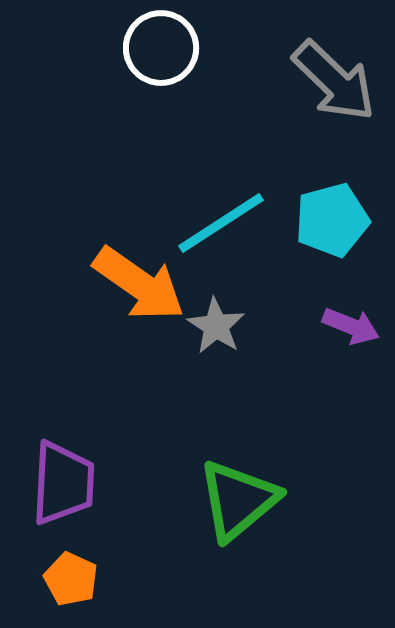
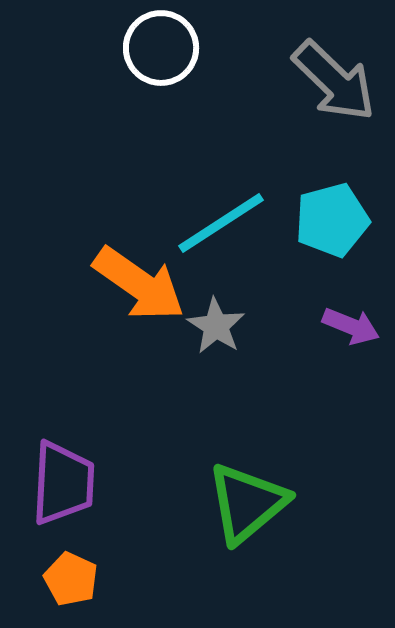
green triangle: moved 9 px right, 3 px down
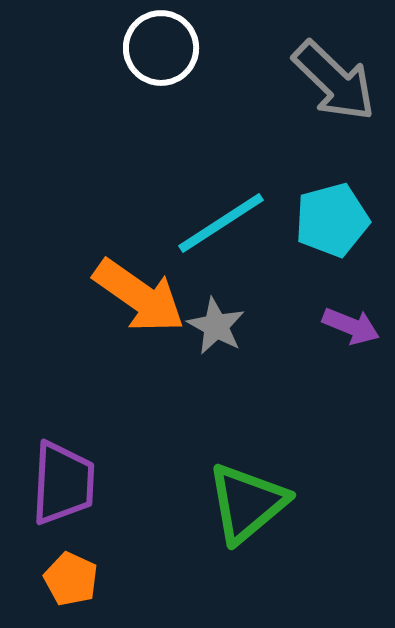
orange arrow: moved 12 px down
gray star: rotated 4 degrees counterclockwise
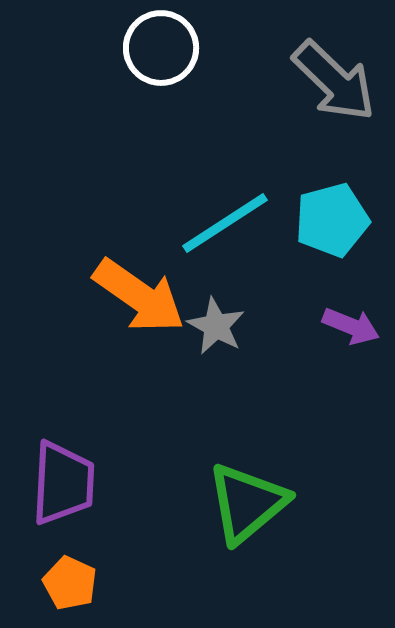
cyan line: moved 4 px right
orange pentagon: moved 1 px left, 4 px down
